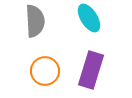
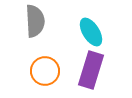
cyan ellipse: moved 2 px right, 14 px down
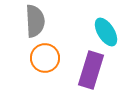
cyan ellipse: moved 15 px right
orange circle: moved 13 px up
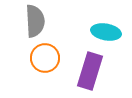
cyan ellipse: rotated 48 degrees counterclockwise
purple rectangle: moved 1 px left, 1 px down
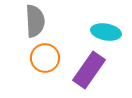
purple rectangle: moved 1 px left, 1 px up; rotated 18 degrees clockwise
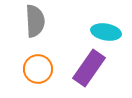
orange circle: moved 7 px left, 11 px down
purple rectangle: moved 2 px up
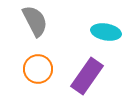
gray semicircle: rotated 24 degrees counterclockwise
purple rectangle: moved 2 px left, 8 px down
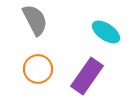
gray semicircle: moved 1 px up
cyan ellipse: rotated 24 degrees clockwise
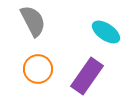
gray semicircle: moved 2 px left, 1 px down
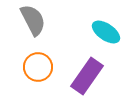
gray semicircle: moved 1 px up
orange circle: moved 2 px up
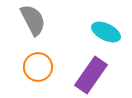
cyan ellipse: rotated 8 degrees counterclockwise
purple rectangle: moved 4 px right, 1 px up
